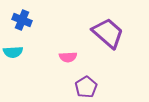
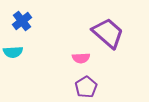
blue cross: moved 1 px down; rotated 30 degrees clockwise
pink semicircle: moved 13 px right, 1 px down
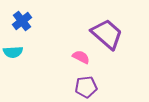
purple trapezoid: moved 1 px left, 1 px down
pink semicircle: moved 1 px up; rotated 150 degrees counterclockwise
purple pentagon: rotated 25 degrees clockwise
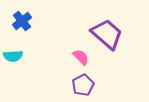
cyan semicircle: moved 4 px down
pink semicircle: rotated 18 degrees clockwise
purple pentagon: moved 3 px left, 2 px up; rotated 20 degrees counterclockwise
